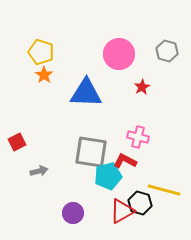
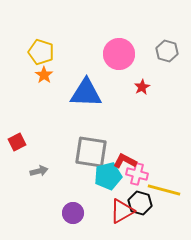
pink cross: moved 1 px left, 37 px down
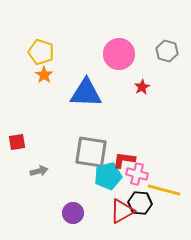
red square: rotated 18 degrees clockwise
red L-shape: moved 1 px left, 1 px up; rotated 20 degrees counterclockwise
black hexagon: rotated 10 degrees counterclockwise
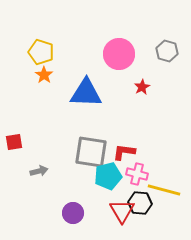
red square: moved 3 px left
red L-shape: moved 8 px up
red triangle: rotated 32 degrees counterclockwise
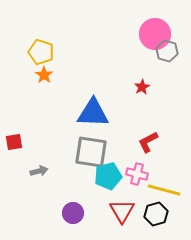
pink circle: moved 36 px right, 20 px up
blue triangle: moved 7 px right, 20 px down
red L-shape: moved 24 px right, 10 px up; rotated 35 degrees counterclockwise
black hexagon: moved 16 px right, 11 px down; rotated 20 degrees counterclockwise
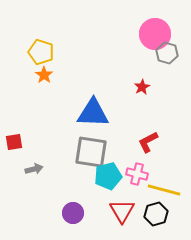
gray hexagon: moved 2 px down
gray arrow: moved 5 px left, 2 px up
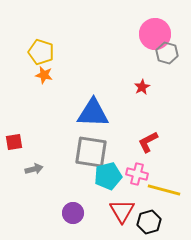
orange star: rotated 24 degrees counterclockwise
black hexagon: moved 7 px left, 8 px down
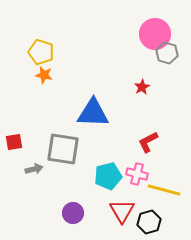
gray square: moved 28 px left, 3 px up
